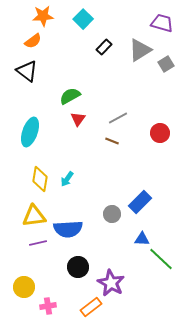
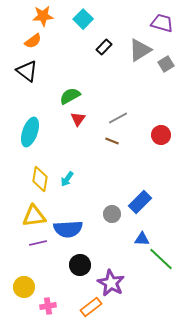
red circle: moved 1 px right, 2 px down
black circle: moved 2 px right, 2 px up
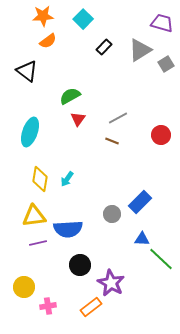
orange semicircle: moved 15 px right
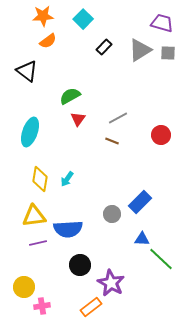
gray square: moved 2 px right, 11 px up; rotated 35 degrees clockwise
pink cross: moved 6 px left
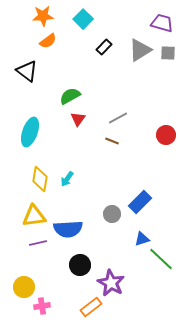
red circle: moved 5 px right
blue triangle: rotated 21 degrees counterclockwise
